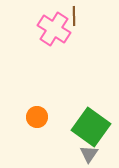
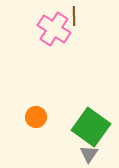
orange circle: moved 1 px left
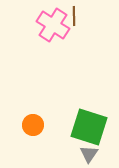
pink cross: moved 1 px left, 4 px up
orange circle: moved 3 px left, 8 px down
green square: moved 2 px left; rotated 18 degrees counterclockwise
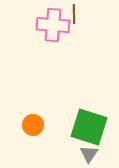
brown line: moved 2 px up
pink cross: rotated 28 degrees counterclockwise
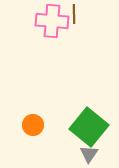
pink cross: moved 1 px left, 4 px up
green square: rotated 21 degrees clockwise
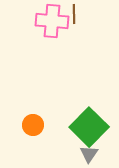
green square: rotated 6 degrees clockwise
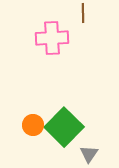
brown line: moved 9 px right, 1 px up
pink cross: moved 17 px down; rotated 8 degrees counterclockwise
green square: moved 25 px left
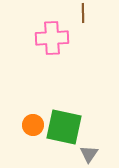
green square: rotated 33 degrees counterclockwise
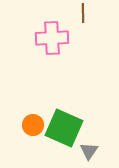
green square: moved 1 px down; rotated 12 degrees clockwise
gray triangle: moved 3 px up
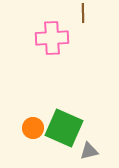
orange circle: moved 3 px down
gray triangle: rotated 42 degrees clockwise
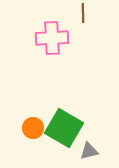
green square: rotated 6 degrees clockwise
